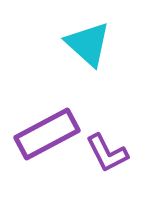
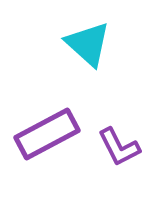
purple L-shape: moved 12 px right, 6 px up
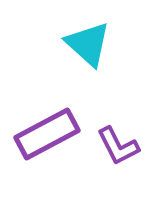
purple L-shape: moved 1 px left, 1 px up
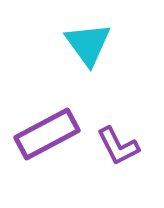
cyan triangle: rotated 12 degrees clockwise
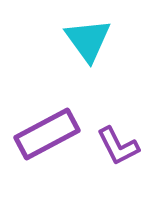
cyan triangle: moved 4 px up
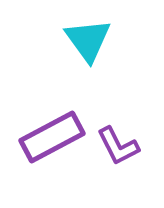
purple rectangle: moved 5 px right, 3 px down
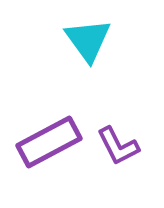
purple rectangle: moved 3 px left, 5 px down
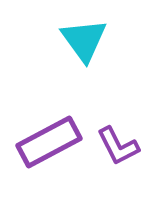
cyan triangle: moved 4 px left
